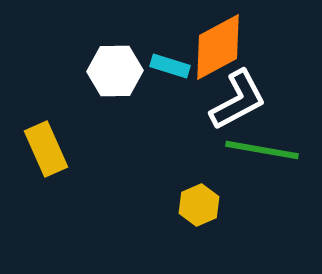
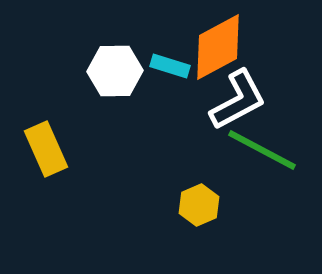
green line: rotated 18 degrees clockwise
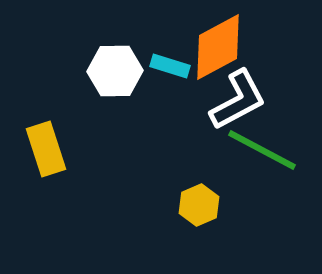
yellow rectangle: rotated 6 degrees clockwise
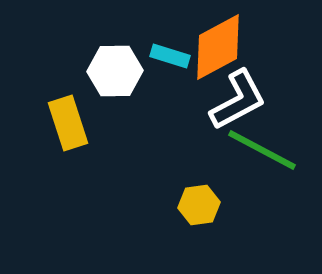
cyan rectangle: moved 10 px up
yellow rectangle: moved 22 px right, 26 px up
yellow hexagon: rotated 15 degrees clockwise
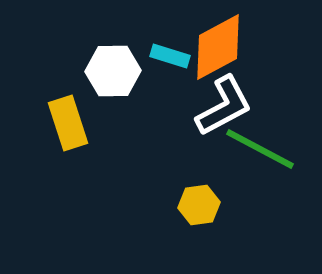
white hexagon: moved 2 px left
white L-shape: moved 14 px left, 6 px down
green line: moved 2 px left, 1 px up
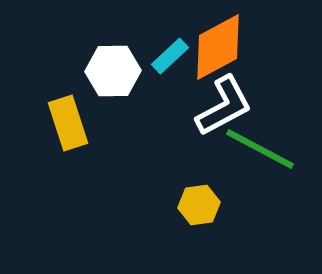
cyan rectangle: rotated 60 degrees counterclockwise
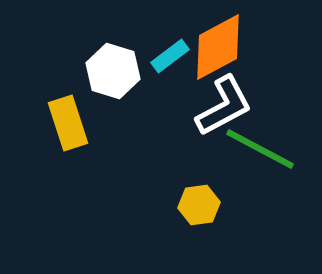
cyan rectangle: rotated 6 degrees clockwise
white hexagon: rotated 18 degrees clockwise
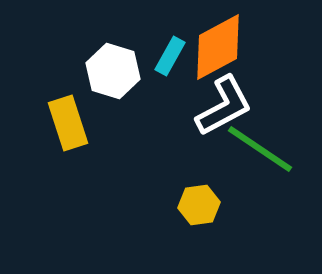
cyan rectangle: rotated 24 degrees counterclockwise
green line: rotated 6 degrees clockwise
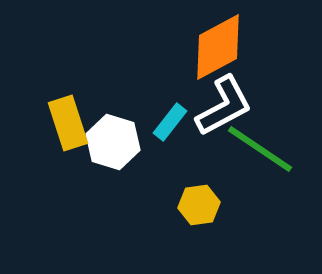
cyan rectangle: moved 66 px down; rotated 9 degrees clockwise
white hexagon: moved 71 px down
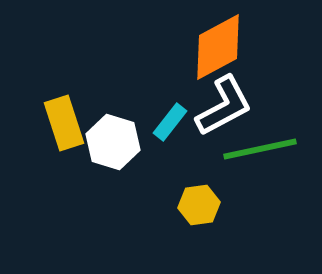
yellow rectangle: moved 4 px left
green line: rotated 46 degrees counterclockwise
